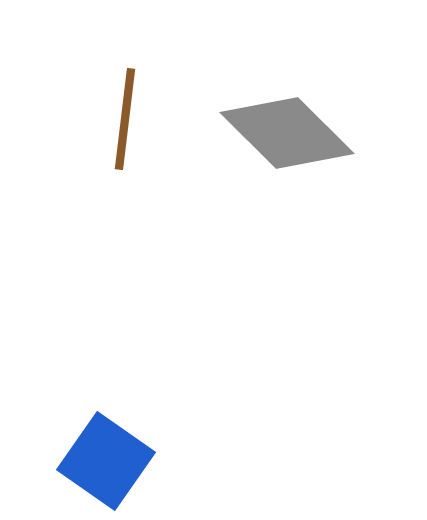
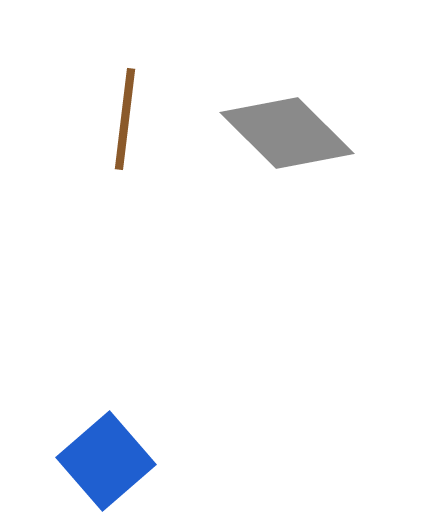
blue square: rotated 14 degrees clockwise
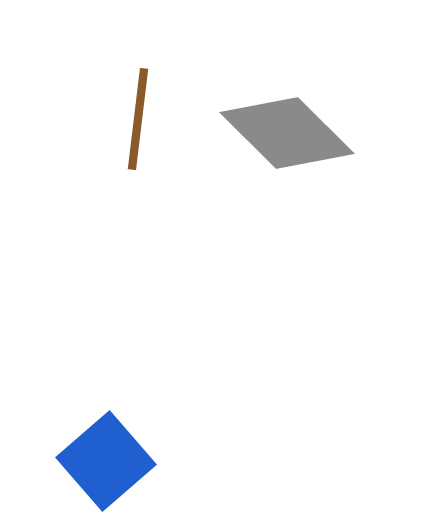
brown line: moved 13 px right
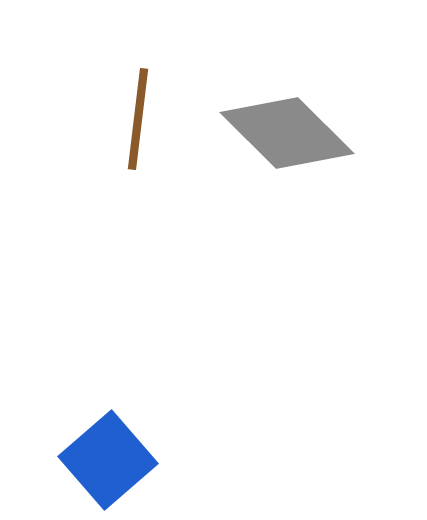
blue square: moved 2 px right, 1 px up
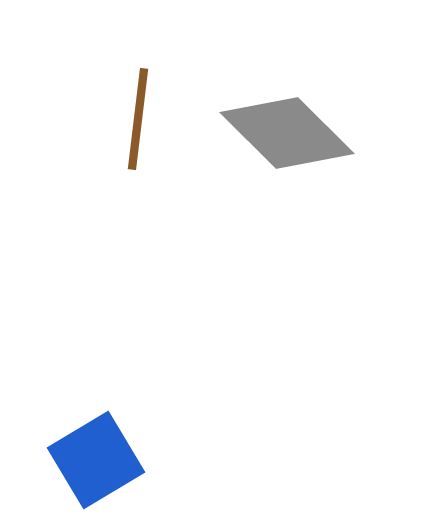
blue square: moved 12 px left; rotated 10 degrees clockwise
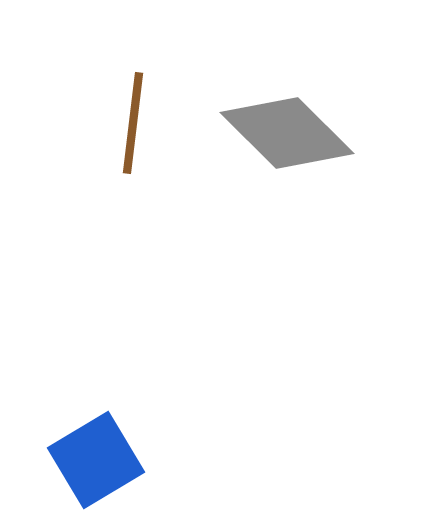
brown line: moved 5 px left, 4 px down
